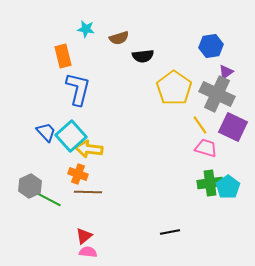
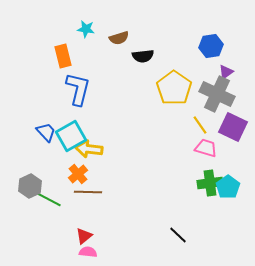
cyan square: rotated 12 degrees clockwise
orange cross: rotated 30 degrees clockwise
black line: moved 8 px right, 3 px down; rotated 54 degrees clockwise
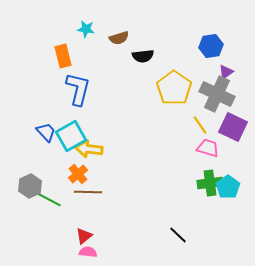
pink trapezoid: moved 2 px right
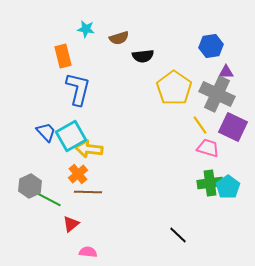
purple triangle: rotated 35 degrees clockwise
red triangle: moved 13 px left, 12 px up
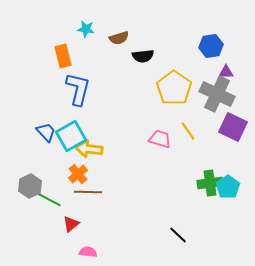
yellow line: moved 12 px left, 6 px down
pink trapezoid: moved 48 px left, 9 px up
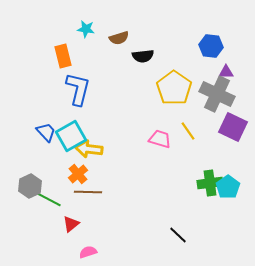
blue hexagon: rotated 15 degrees clockwise
pink semicircle: rotated 24 degrees counterclockwise
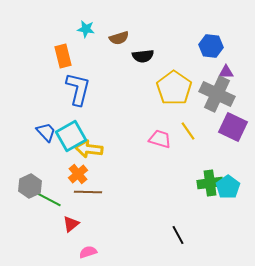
black line: rotated 18 degrees clockwise
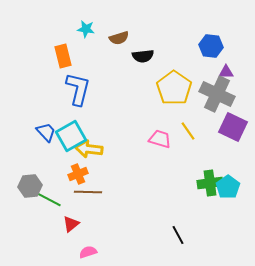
orange cross: rotated 18 degrees clockwise
gray hexagon: rotated 20 degrees clockwise
